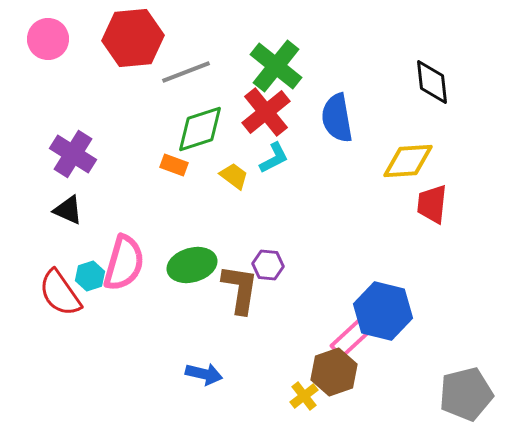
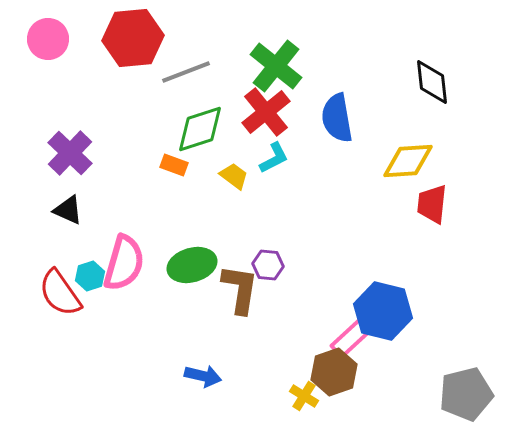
purple cross: moved 3 px left, 1 px up; rotated 12 degrees clockwise
blue arrow: moved 1 px left, 2 px down
yellow cross: rotated 20 degrees counterclockwise
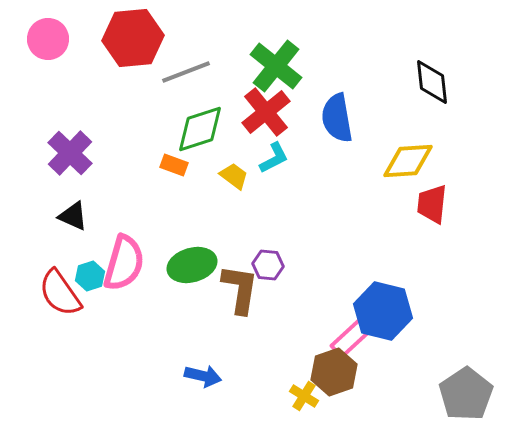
black triangle: moved 5 px right, 6 px down
gray pentagon: rotated 20 degrees counterclockwise
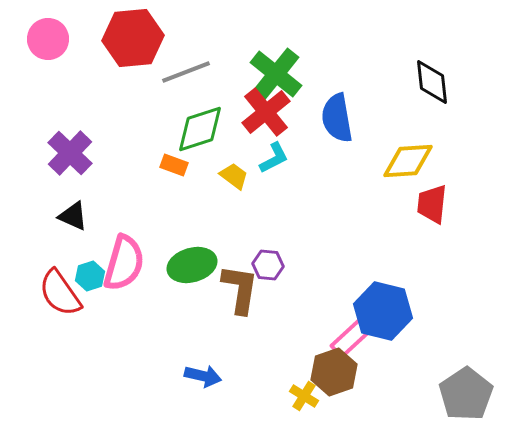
green cross: moved 8 px down
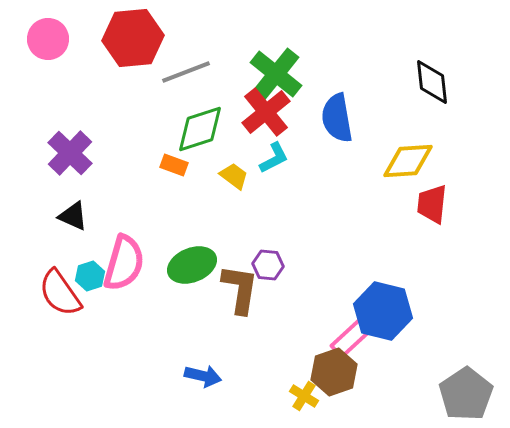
green ellipse: rotated 6 degrees counterclockwise
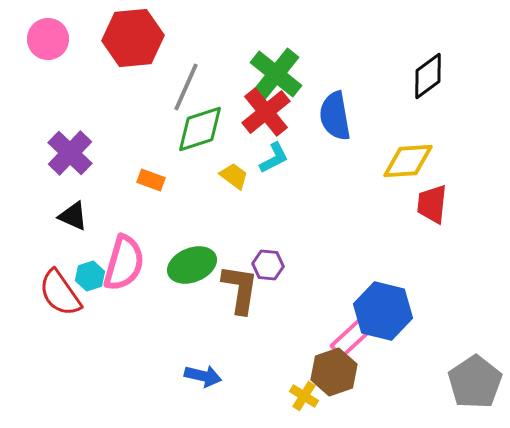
gray line: moved 15 px down; rotated 45 degrees counterclockwise
black diamond: moved 4 px left, 6 px up; rotated 60 degrees clockwise
blue semicircle: moved 2 px left, 2 px up
orange rectangle: moved 23 px left, 15 px down
gray pentagon: moved 9 px right, 12 px up
